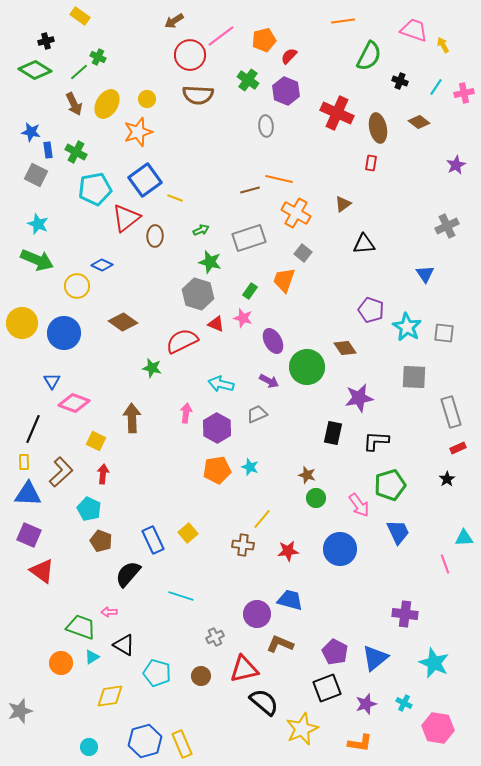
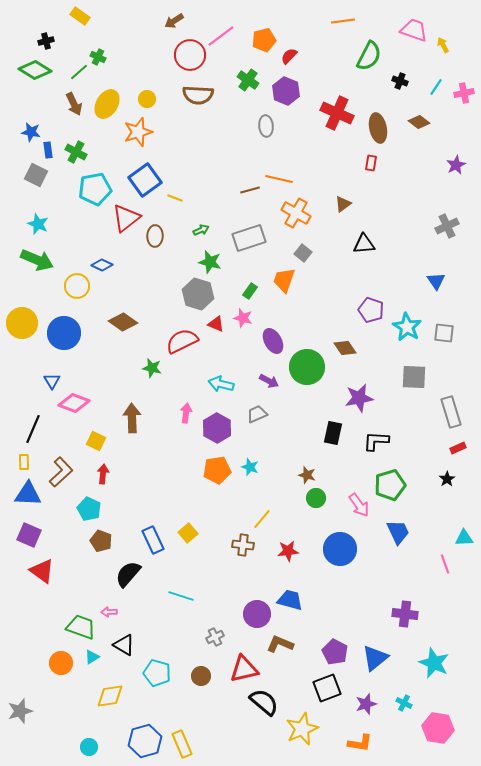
blue triangle at (425, 274): moved 11 px right, 7 px down
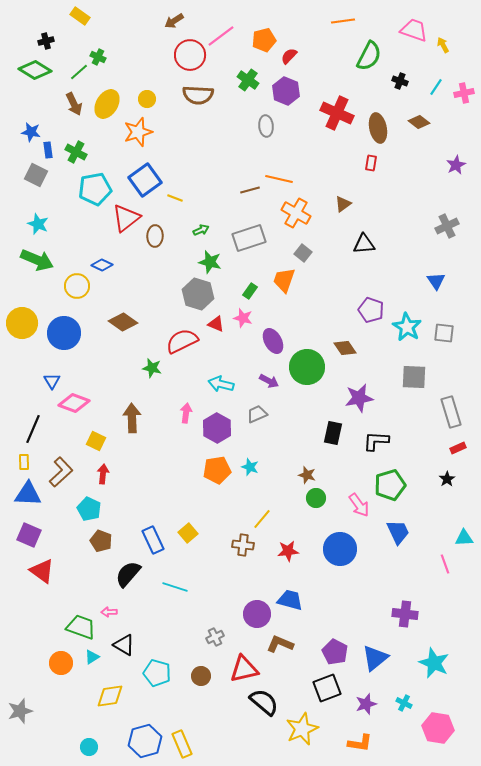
cyan line at (181, 596): moved 6 px left, 9 px up
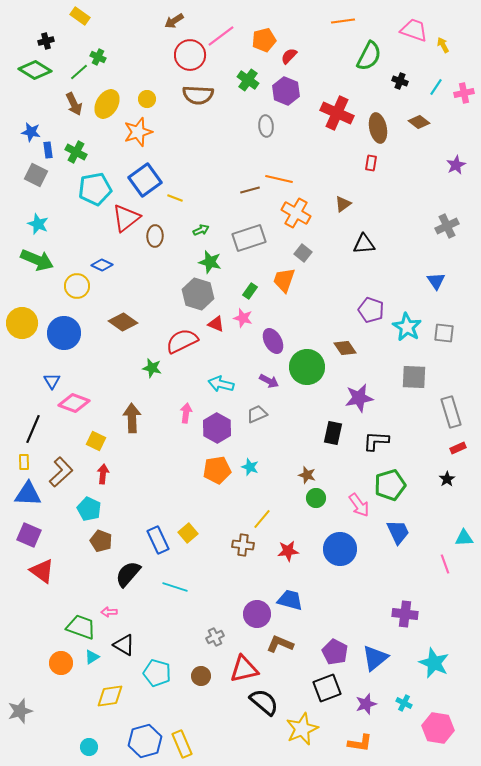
blue rectangle at (153, 540): moved 5 px right
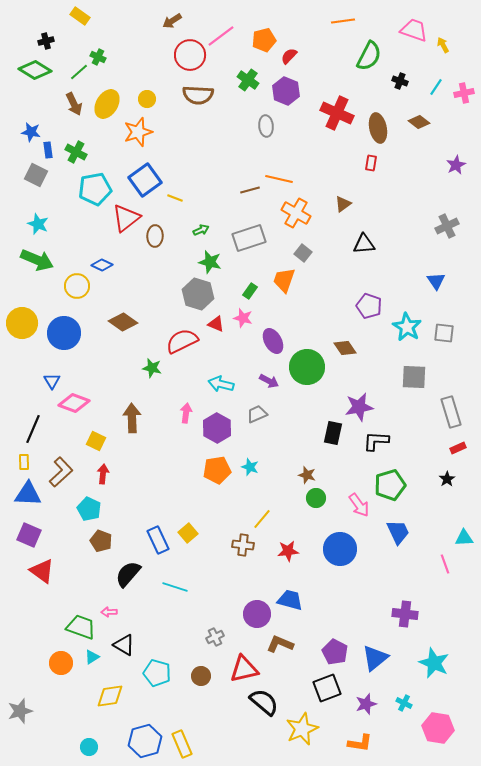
brown arrow at (174, 21): moved 2 px left
purple pentagon at (371, 310): moved 2 px left, 4 px up
purple star at (359, 398): moved 9 px down
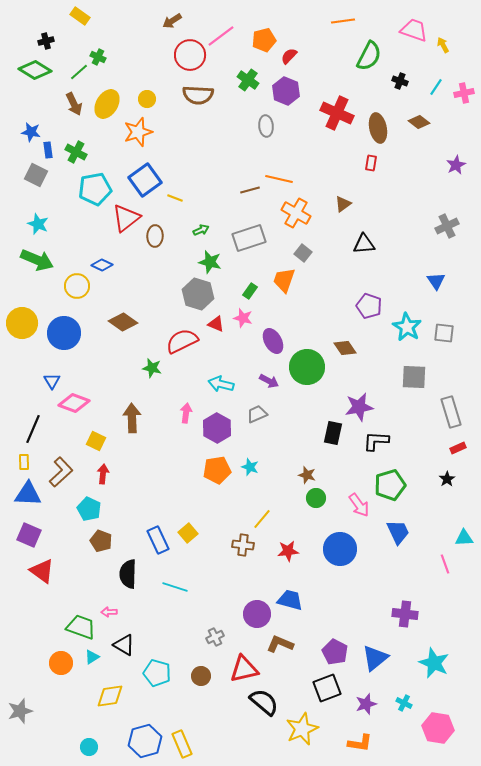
black semicircle at (128, 574): rotated 40 degrees counterclockwise
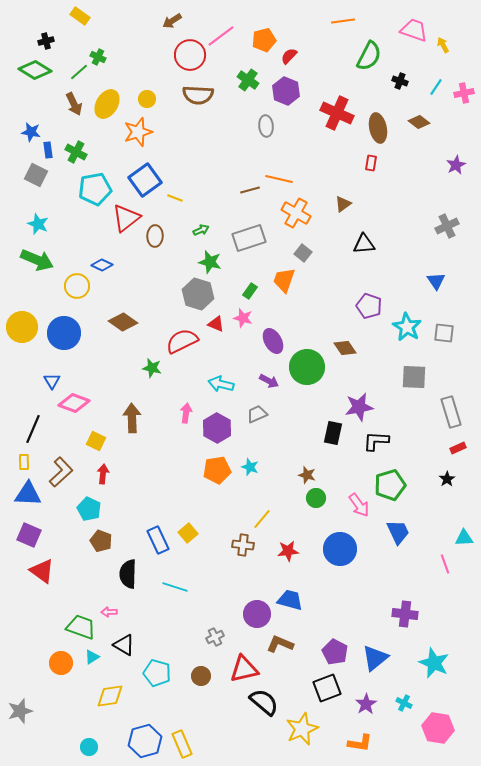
yellow circle at (22, 323): moved 4 px down
purple star at (366, 704): rotated 15 degrees counterclockwise
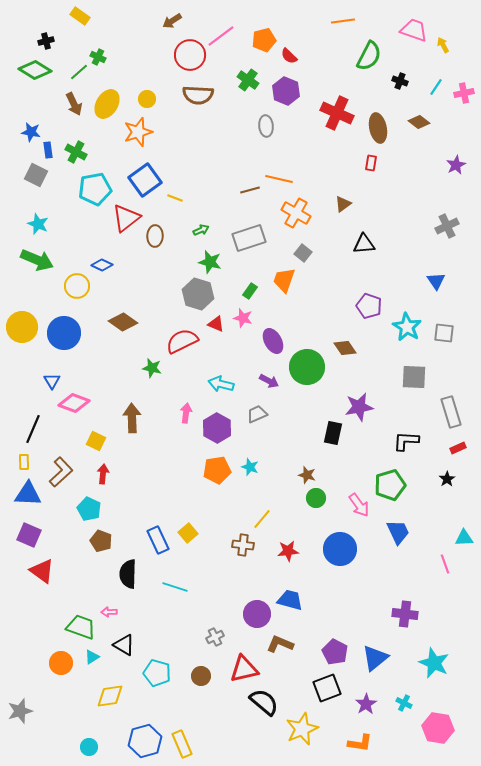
red semicircle at (289, 56): rotated 90 degrees counterclockwise
black L-shape at (376, 441): moved 30 px right
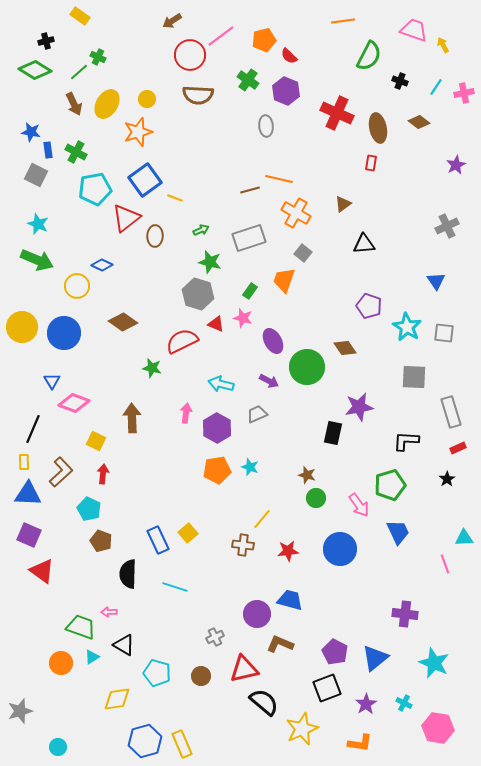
yellow diamond at (110, 696): moved 7 px right, 3 px down
cyan circle at (89, 747): moved 31 px left
